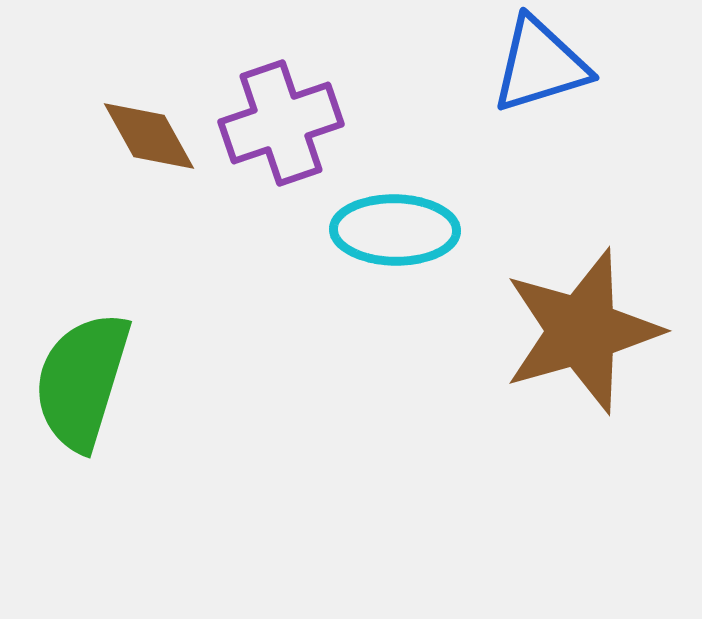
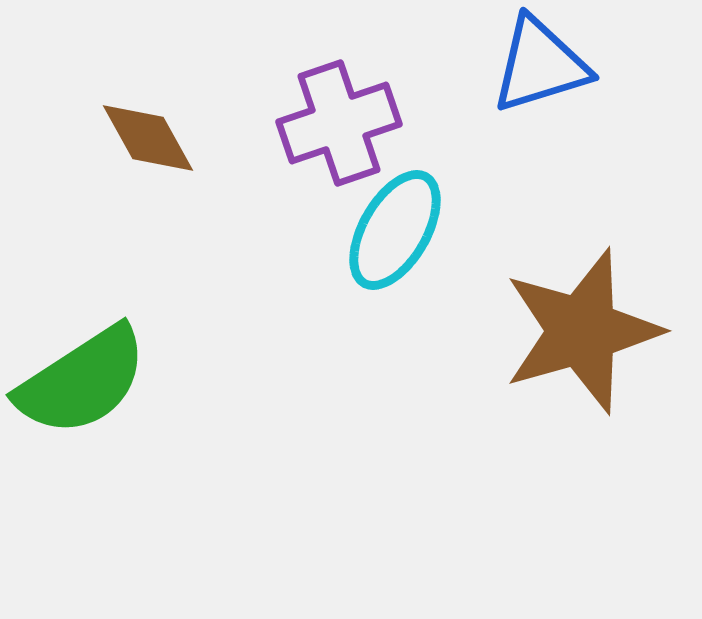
purple cross: moved 58 px right
brown diamond: moved 1 px left, 2 px down
cyan ellipse: rotated 61 degrees counterclockwise
green semicircle: rotated 140 degrees counterclockwise
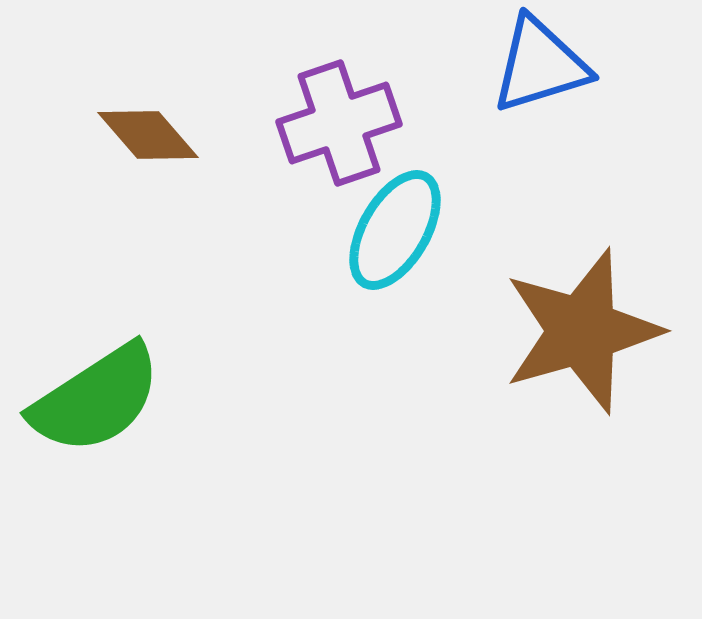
brown diamond: moved 3 px up; rotated 12 degrees counterclockwise
green semicircle: moved 14 px right, 18 px down
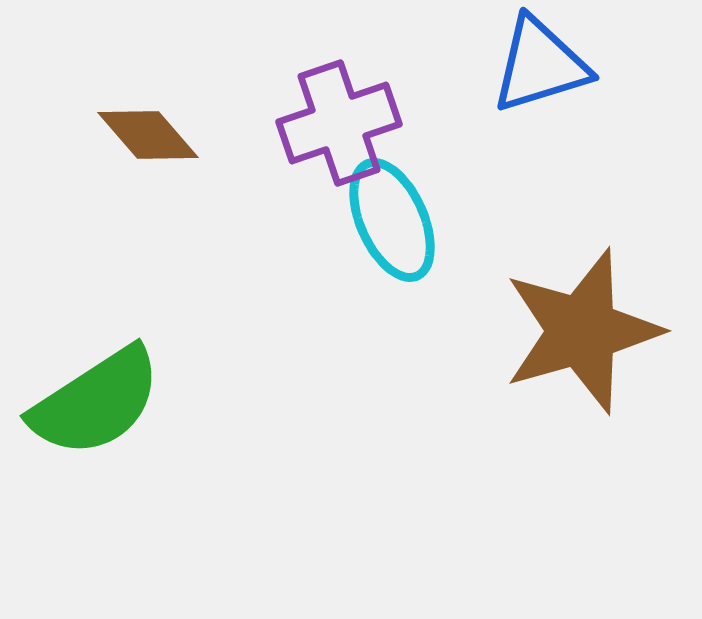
cyan ellipse: moved 3 px left, 10 px up; rotated 54 degrees counterclockwise
green semicircle: moved 3 px down
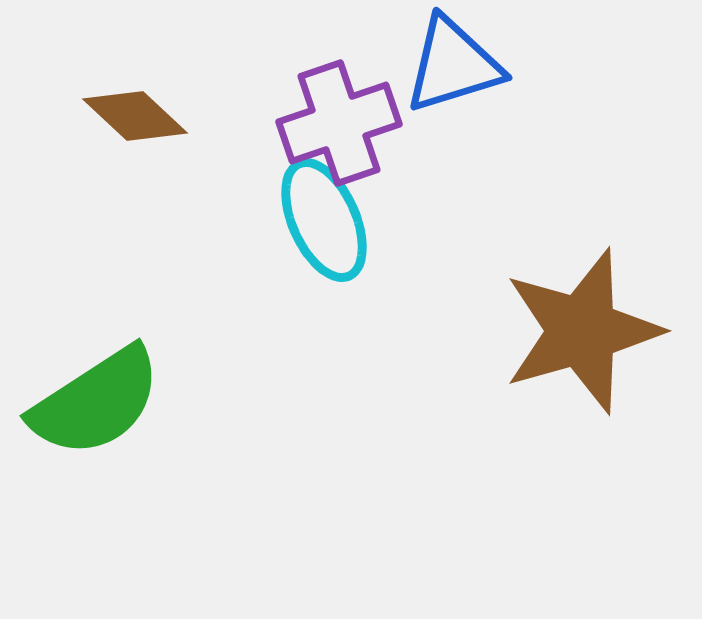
blue triangle: moved 87 px left
brown diamond: moved 13 px left, 19 px up; rotated 6 degrees counterclockwise
cyan ellipse: moved 68 px left
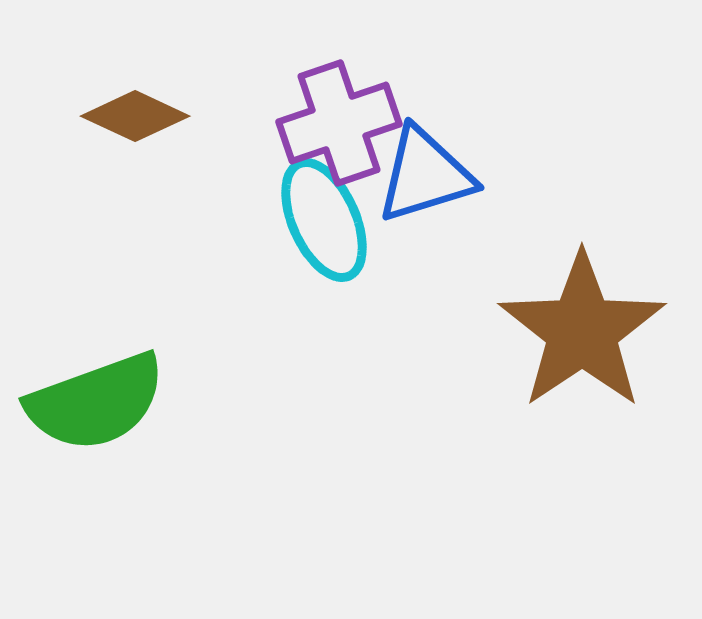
blue triangle: moved 28 px left, 110 px down
brown diamond: rotated 18 degrees counterclockwise
brown star: rotated 18 degrees counterclockwise
green semicircle: rotated 13 degrees clockwise
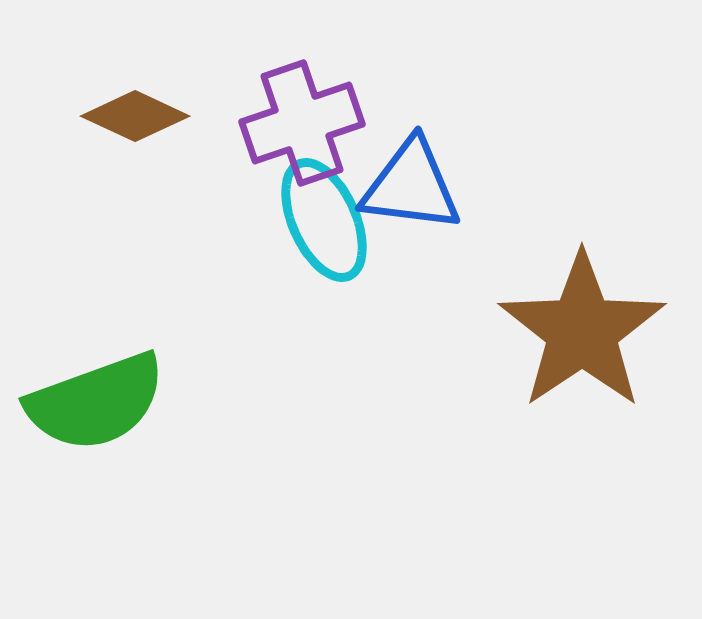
purple cross: moved 37 px left
blue triangle: moved 14 px left, 11 px down; rotated 24 degrees clockwise
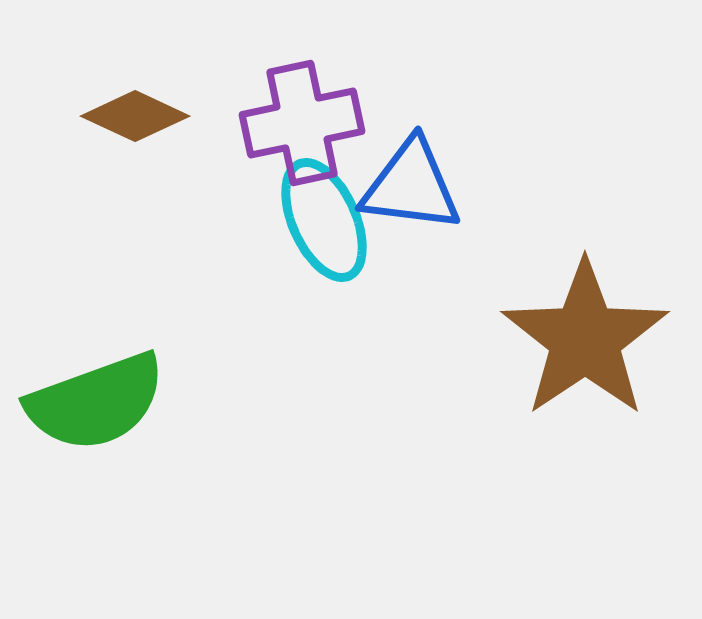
purple cross: rotated 7 degrees clockwise
brown star: moved 3 px right, 8 px down
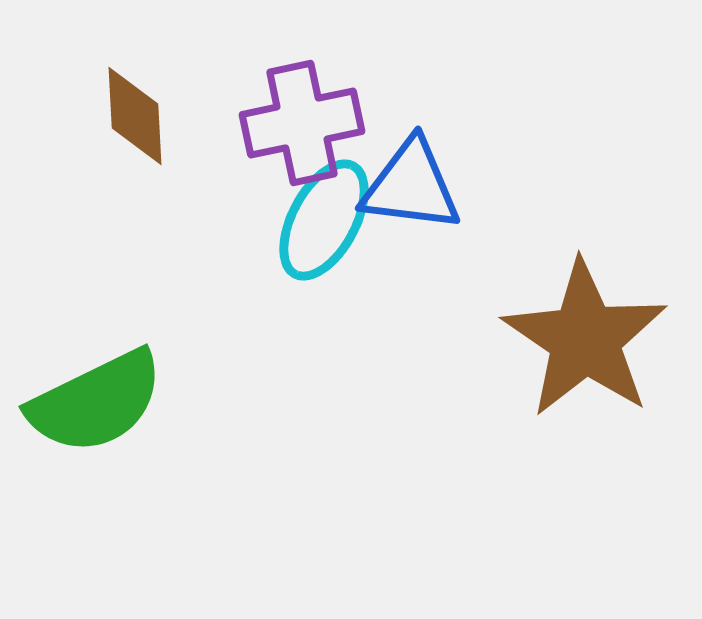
brown diamond: rotated 62 degrees clockwise
cyan ellipse: rotated 52 degrees clockwise
brown star: rotated 4 degrees counterclockwise
green semicircle: rotated 6 degrees counterclockwise
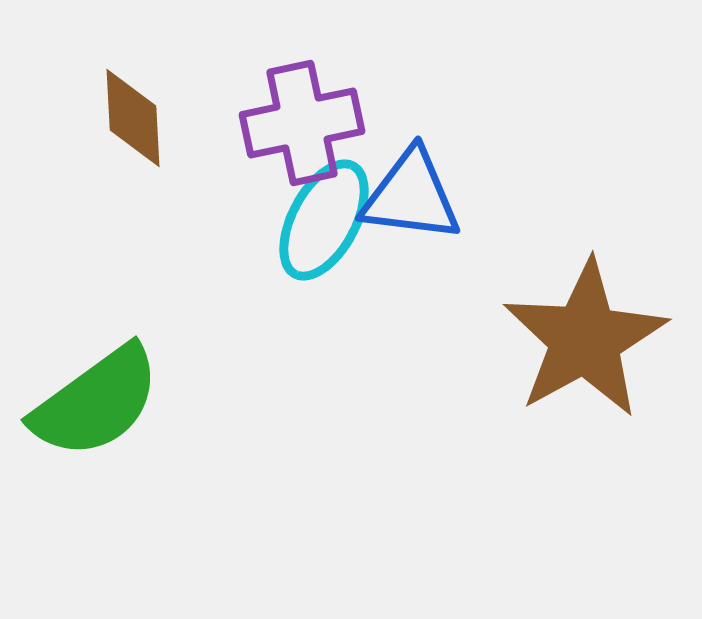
brown diamond: moved 2 px left, 2 px down
blue triangle: moved 10 px down
brown star: rotated 9 degrees clockwise
green semicircle: rotated 10 degrees counterclockwise
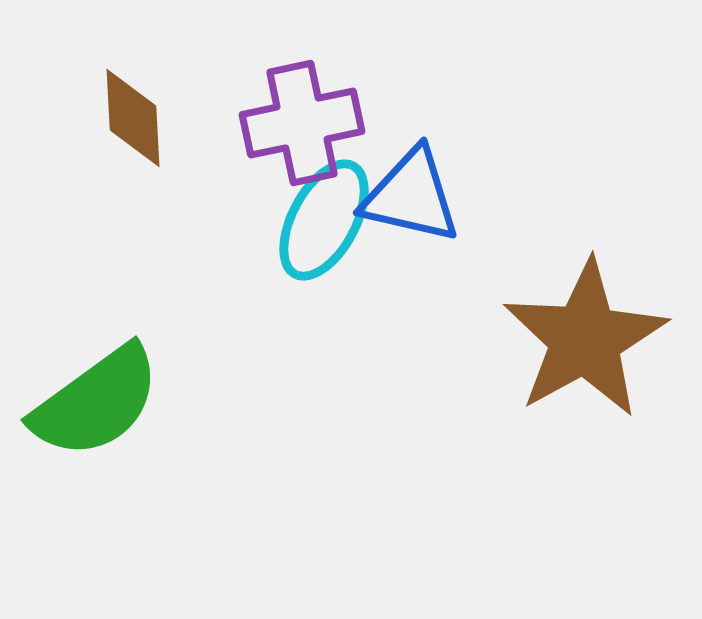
blue triangle: rotated 6 degrees clockwise
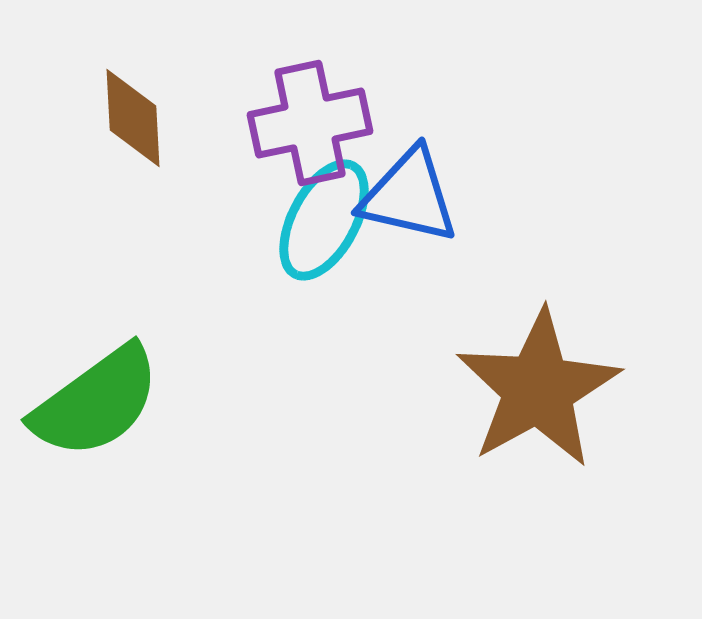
purple cross: moved 8 px right
blue triangle: moved 2 px left
brown star: moved 47 px left, 50 px down
